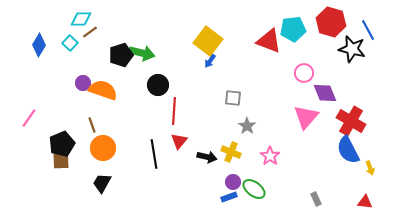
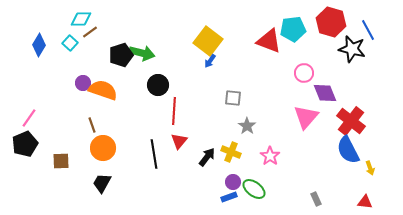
red cross at (351, 121): rotated 8 degrees clockwise
black pentagon at (62, 144): moved 37 px left
black arrow at (207, 157): rotated 66 degrees counterclockwise
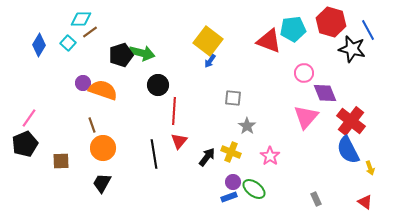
cyan square at (70, 43): moved 2 px left
red triangle at (365, 202): rotated 28 degrees clockwise
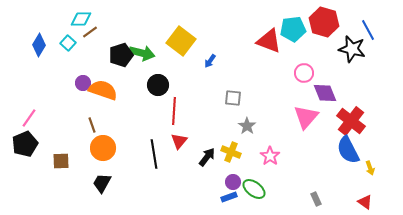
red hexagon at (331, 22): moved 7 px left
yellow square at (208, 41): moved 27 px left
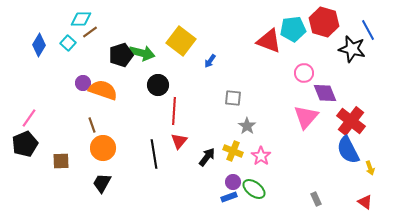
yellow cross at (231, 152): moved 2 px right, 1 px up
pink star at (270, 156): moved 9 px left
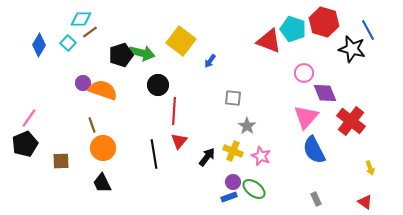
cyan pentagon at (293, 29): rotated 25 degrees clockwise
blue semicircle at (348, 150): moved 34 px left
pink star at (261, 156): rotated 12 degrees counterclockwise
black trapezoid at (102, 183): rotated 55 degrees counterclockwise
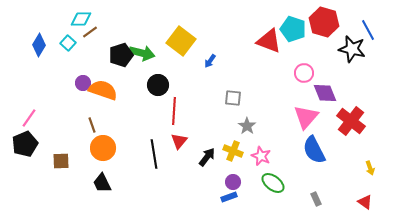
green ellipse at (254, 189): moved 19 px right, 6 px up
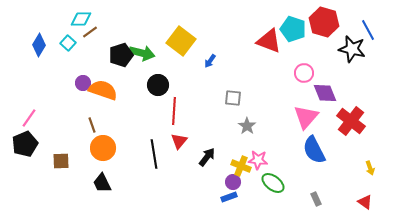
yellow cross at (233, 151): moved 8 px right, 15 px down
pink star at (261, 156): moved 3 px left, 4 px down; rotated 18 degrees counterclockwise
